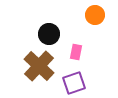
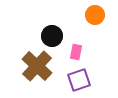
black circle: moved 3 px right, 2 px down
brown cross: moved 2 px left
purple square: moved 5 px right, 3 px up
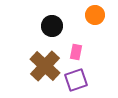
black circle: moved 10 px up
brown cross: moved 8 px right
purple square: moved 3 px left
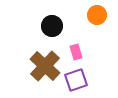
orange circle: moved 2 px right
pink rectangle: rotated 28 degrees counterclockwise
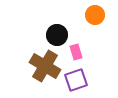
orange circle: moved 2 px left
black circle: moved 5 px right, 9 px down
brown cross: rotated 12 degrees counterclockwise
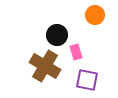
purple square: moved 11 px right; rotated 30 degrees clockwise
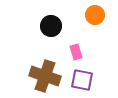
black circle: moved 6 px left, 9 px up
brown cross: moved 10 px down; rotated 12 degrees counterclockwise
purple square: moved 5 px left
